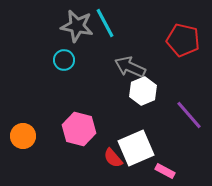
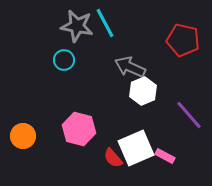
pink rectangle: moved 15 px up
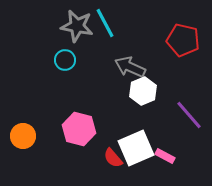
cyan circle: moved 1 px right
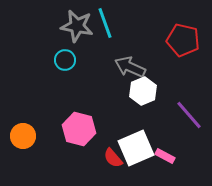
cyan line: rotated 8 degrees clockwise
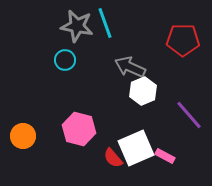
red pentagon: rotated 12 degrees counterclockwise
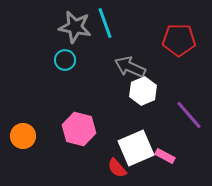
gray star: moved 2 px left, 1 px down
red pentagon: moved 4 px left
red semicircle: moved 4 px right, 10 px down
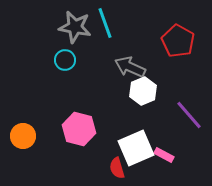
red pentagon: moved 1 px left, 1 px down; rotated 28 degrees clockwise
pink rectangle: moved 1 px left, 1 px up
red semicircle: rotated 25 degrees clockwise
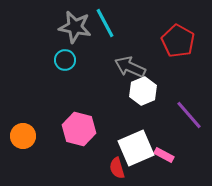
cyan line: rotated 8 degrees counterclockwise
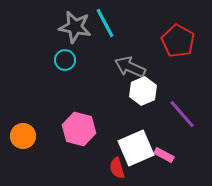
purple line: moved 7 px left, 1 px up
